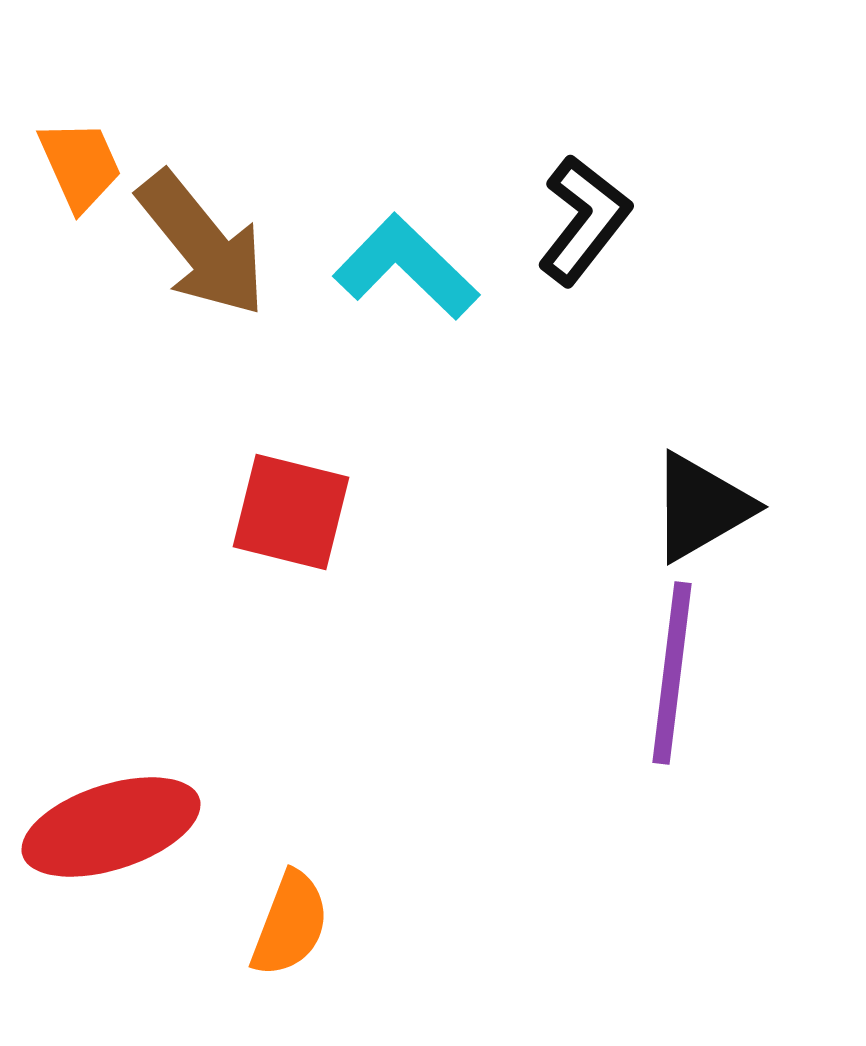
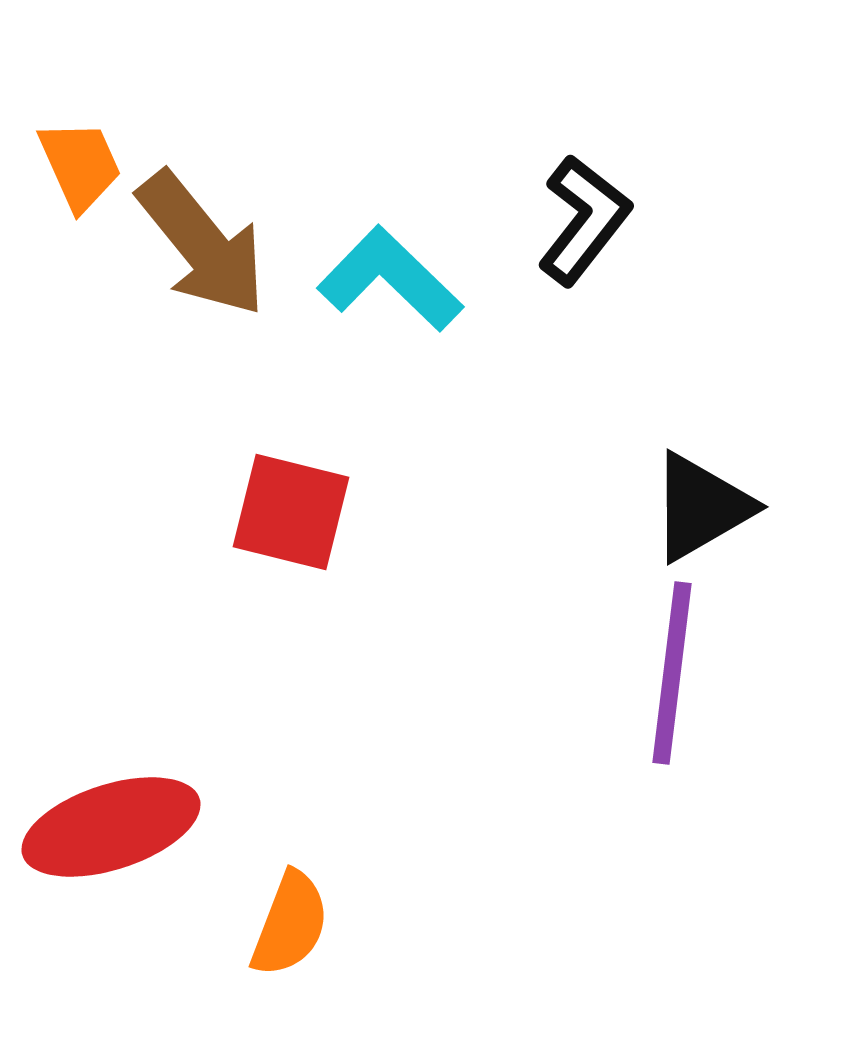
cyan L-shape: moved 16 px left, 12 px down
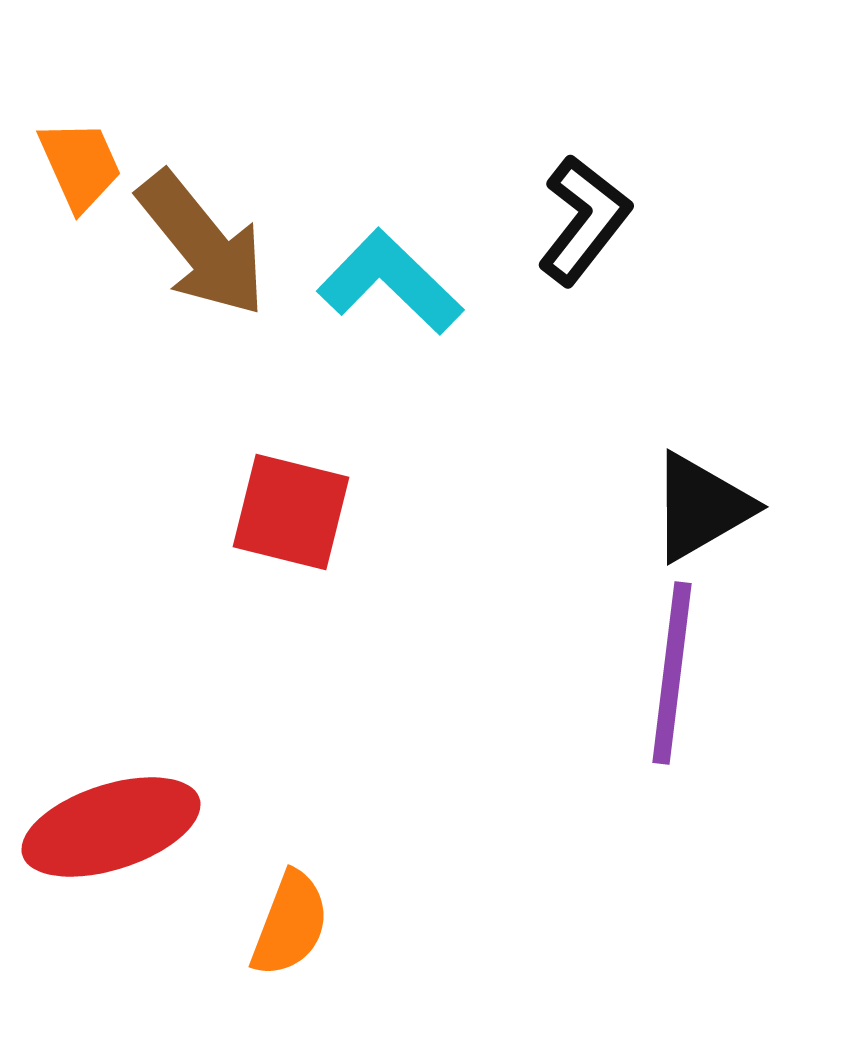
cyan L-shape: moved 3 px down
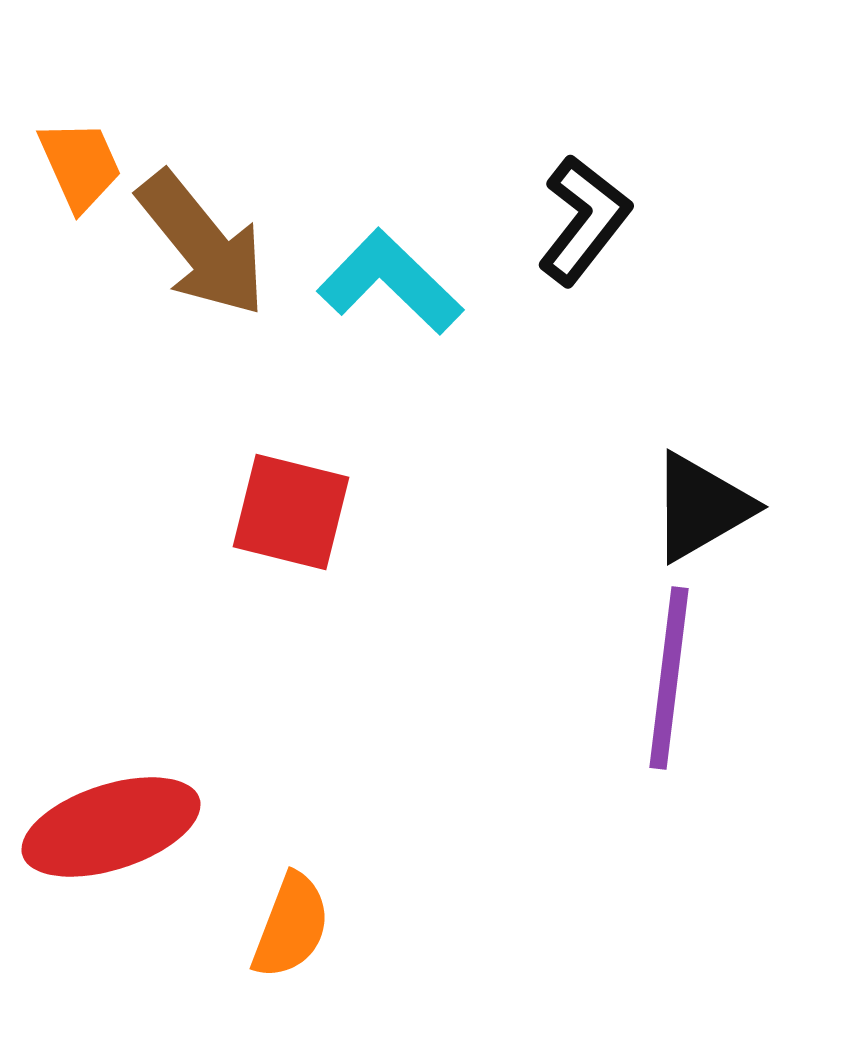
purple line: moved 3 px left, 5 px down
orange semicircle: moved 1 px right, 2 px down
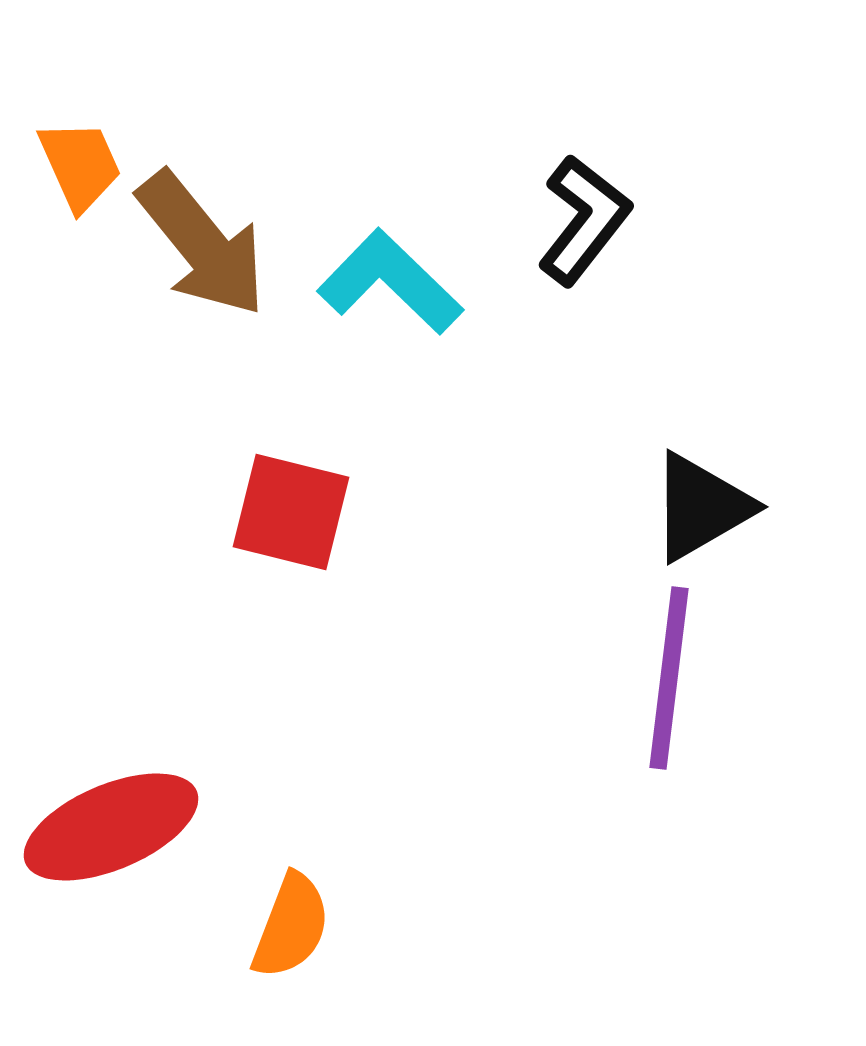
red ellipse: rotated 5 degrees counterclockwise
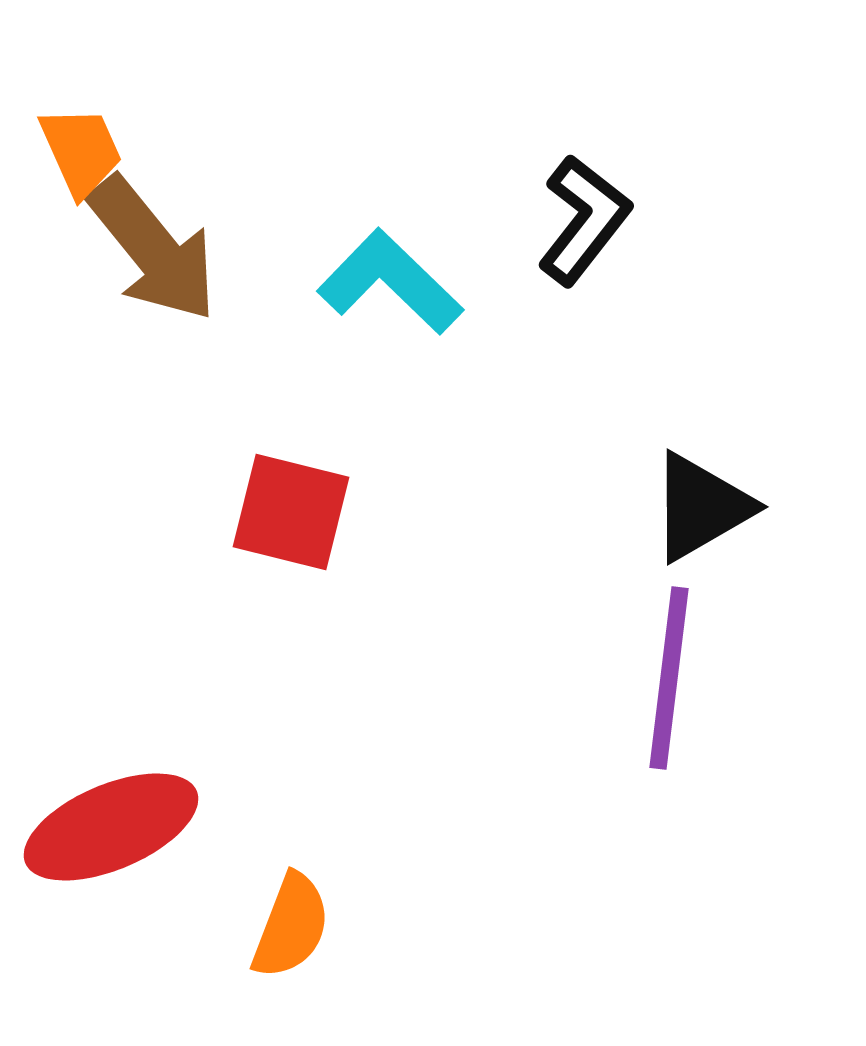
orange trapezoid: moved 1 px right, 14 px up
brown arrow: moved 49 px left, 5 px down
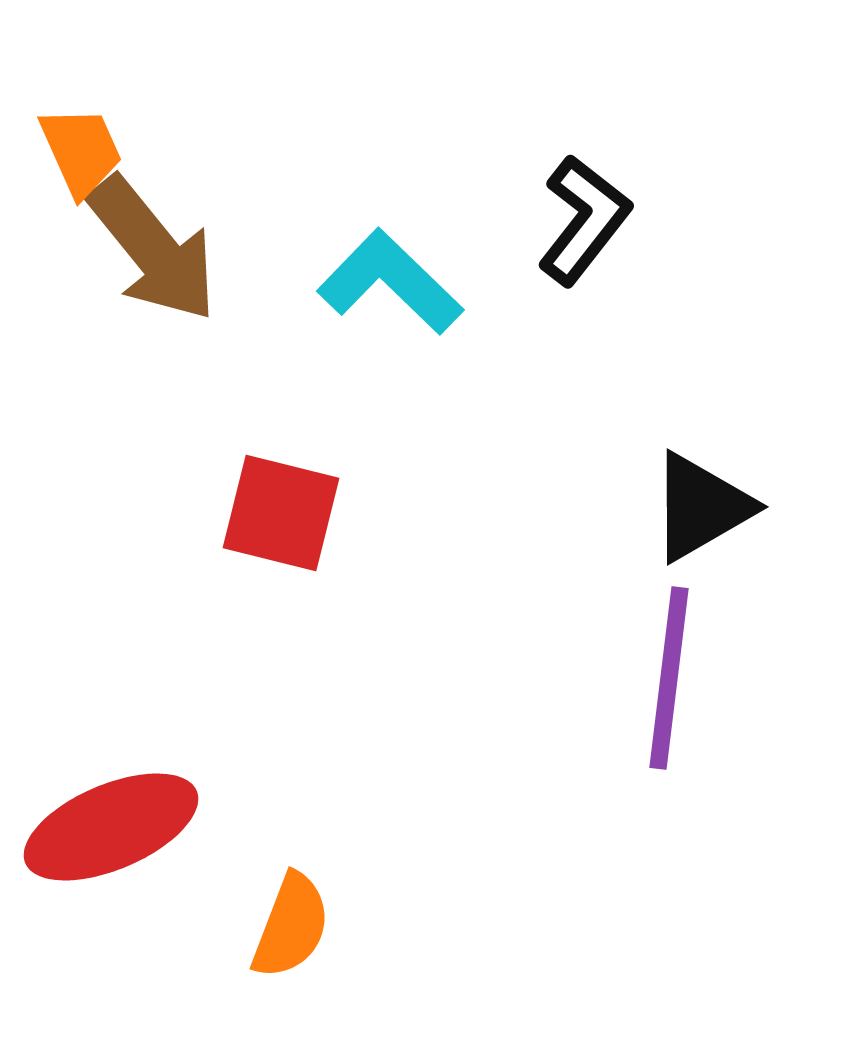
red square: moved 10 px left, 1 px down
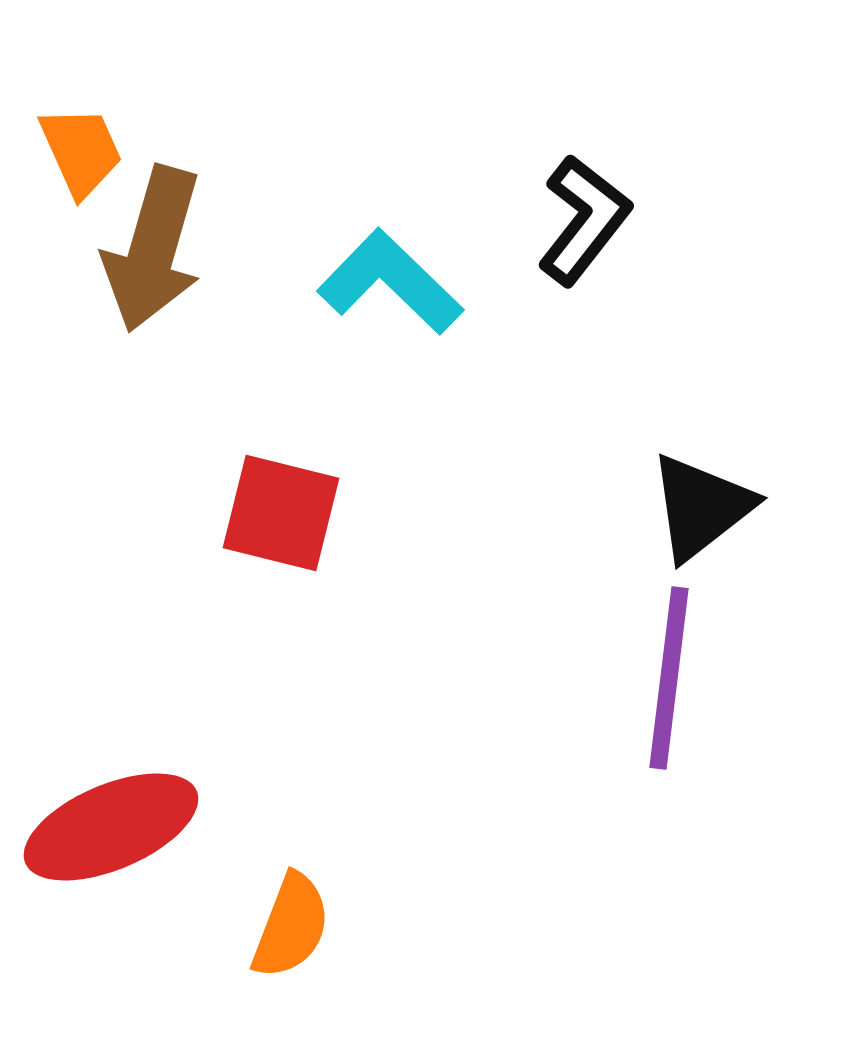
brown arrow: rotated 55 degrees clockwise
black triangle: rotated 8 degrees counterclockwise
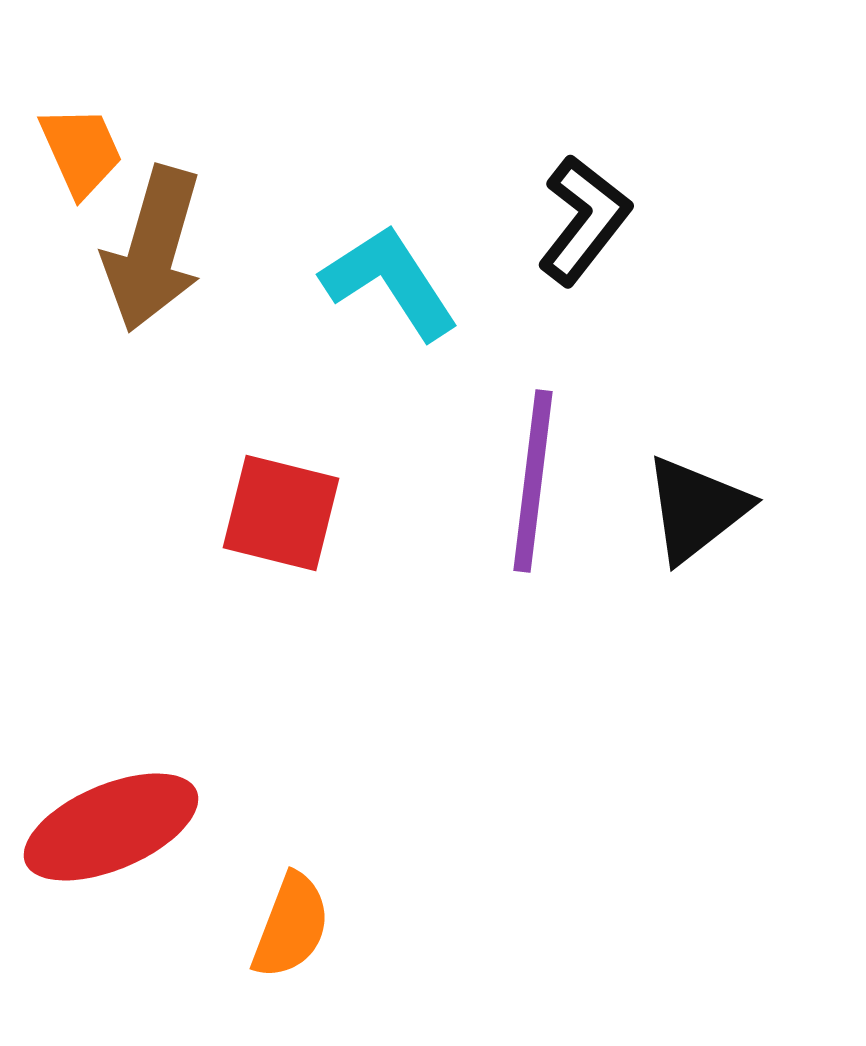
cyan L-shape: rotated 13 degrees clockwise
black triangle: moved 5 px left, 2 px down
purple line: moved 136 px left, 197 px up
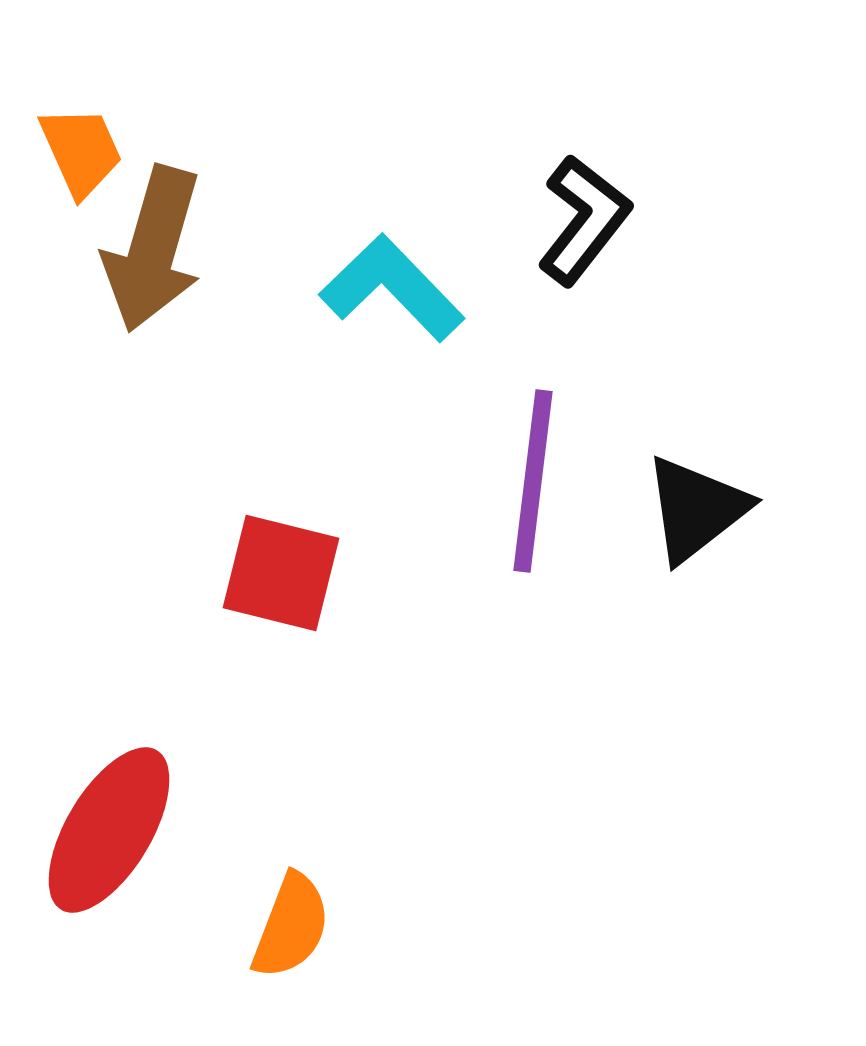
cyan L-shape: moved 2 px right, 6 px down; rotated 11 degrees counterclockwise
red square: moved 60 px down
red ellipse: moved 2 px left, 3 px down; rotated 36 degrees counterclockwise
